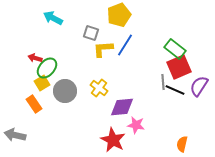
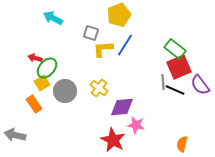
purple semicircle: moved 1 px right, 1 px up; rotated 70 degrees counterclockwise
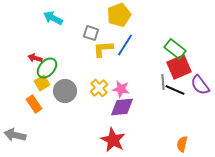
yellow cross: rotated 12 degrees clockwise
pink star: moved 15 px left, 36 px up
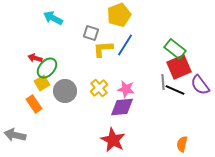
pink star: moved 5 px right
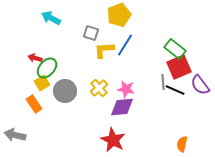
cyan arrow: moved 2 px left
yellow L-shape: moved 1 px right, 1 px down
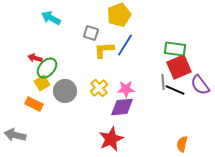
green rectangle: rotated 30 degrees counterclockwise
pink star: rotated 12 degrees counterclockwise
orange rectangle: rotated 30 degrees counterclockwise
red star: moved 2 px left, 1 px up; rotated 20 degrees clockwise
